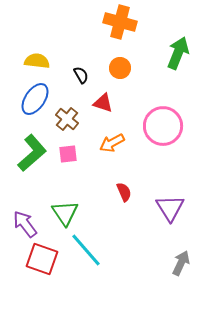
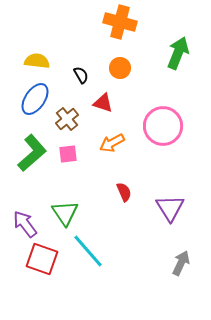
brown cross: rotated 10 degrees clockwise
cyan line: moved 2 px right, 1 px down
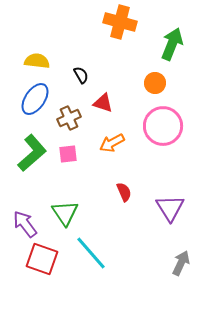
green arrow: moved 6 px left, 9 px up
orange circle: moved 35 px right, 15 px down
brown cross: moved 2 px right, 1 px up; rotated 15 degrees clockwise
cyan line: moved 3 px right, 2 px down
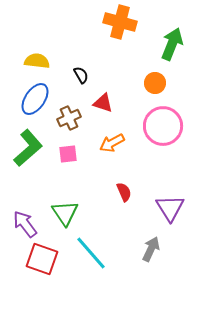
green L-shape: moved 4 px left, 5 px up
gray arrow: moved 30 px left, 14 px up
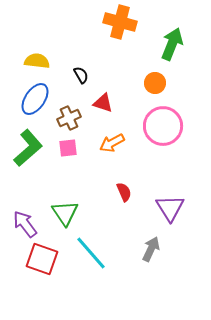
pink square: moved 6 px up
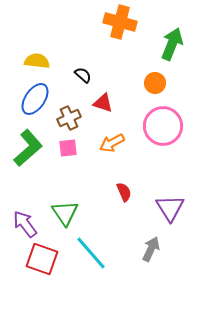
black semicircle: moved 2 px right; rotated 18 degrees counterclockwise
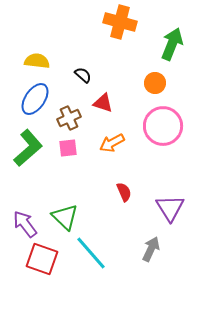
green triangle: moved 4 px down; rotated 12 degrees counterclockwise
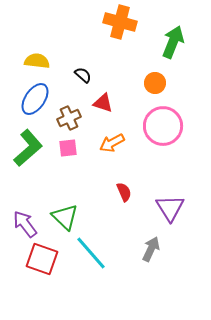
green arrow: moved 1 px right, 2 px up
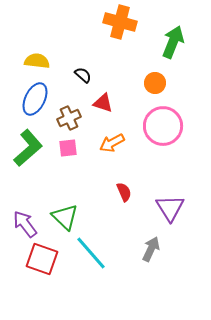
blue ellipse: rotated 8 degrees counterclockwise
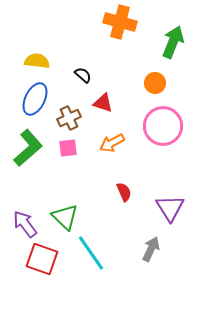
cyan line: rotated 6 degrees clockwise
